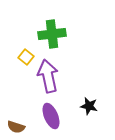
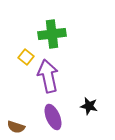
purple ellipse: moved 2 px right, 1 px down
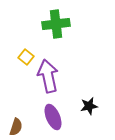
green cross: moved 4 px right, 10 px up
black star: rotated 24 degrees counterclockwise
brown semicircle: rotated 90 degrees counterclockwise
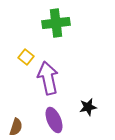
green cross: moved 1 px up
purple arrow: moved 2 px down
black star: moved 1 px left, 1 px down
purple ellipse: moved 1 px right, 3 px down
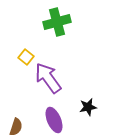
green cross: moved 1 px right, 1 px up; rotated 8 degrees counterclockwise
purple arrow: rotated 24 degrees counterclockwise
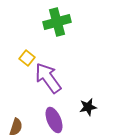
yellow square: moved 1 px right, 1 px down
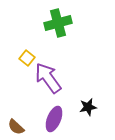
green cross: moved 1 px right, 1 px down
purple ellipse: moved 1 px up; rotated 45 degrees clockwise
brown semicircle: rotated 114 degrees clockwise
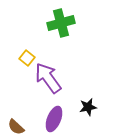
green cross: moved 3 px right
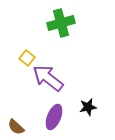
purple arrow: rotated 16 degrees counterclockwise
purple ellipse: moved 2 px up
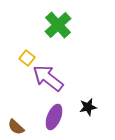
green cross: moved 3 px left, 2 px down; rotated 28 degrees counterclockwise
